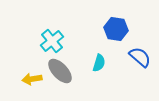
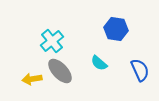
blue semicircle: moved 13 px down; rotated 25 degrees clockwise
cyan semicircle: rotated 114 degrees clockwise
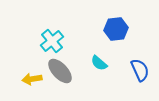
blue hexagon: rotated 15 degrees counterclockwise
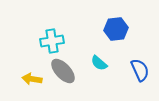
cyan cross: rotated 30 degrees clockwise
gray ellipse: moved 3 px right
yellow arrow: rotated 18 degrees clockwise
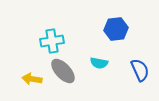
cyan semicircle: rotated 30 degrees counterclockwise
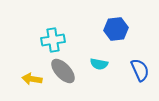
cyan cross: moved 1 px right, 1 px up
cyan semicircle: moved 1 px down
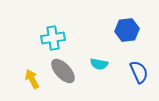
blue hexagon: moved 11 px right, 1 px down
cyan cross: moved 2 px up
blue semicircle: moved 1 px left, 2 px down
yellow arrow: rotated 54 degrees clockwise
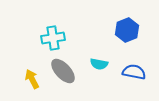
blue hexagon: rotated 15 degrees counterclockwise
blue semicircle: moved 5 px left; rotated 55 degrees counterclockwise
